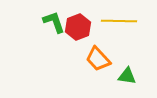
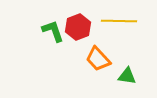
green L-shape: moved 1 px left, 9 px down
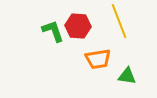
yellow line: rotated 68 degrees clockwise
red hexagon: moved 1 px up; rotated 25 degrees clockwise
orange trapezoid: rotated 56 degrees counterclockwise
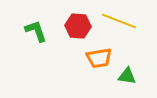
yellow line: rotated 48 degrees counterclockwise
green L-shape: moved 17 px left
orange trapezoid: moved 1 px right, 1 px up
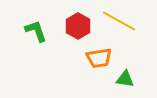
yellow line: rotated 8 degrees clockwise
red hexagon: rotated 25 degrees clockwise
green triangle: moved 2 px left, 3 px down
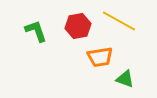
red hexagon: rotated 20 degrees clockwise
orange trapezoid: moved 1 px right, 1 px up
green triangle: rotated 12 degrees clockwise
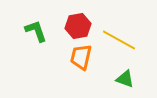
yellow line: moved 19 px down
orange trapezoid: moved 19 px left; rotated 112 degrees clockwise
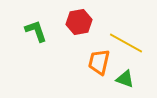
red hexagon: moved 1 px right, 4 px up
yellow line: moved 7 px right, 3 px down
orange trapezoid: moved 18 px right, 5 px down
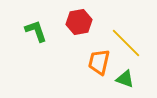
yellow line: rotated 16 degrees clockwise
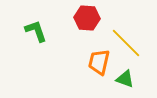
red hexagon: moved 8 px right, 4 px up; rotated 15 degrees clockwise
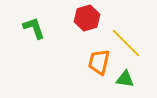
red hexagon: rotated 20 degrees counterclockwise
green L-shape: moved 2 px left, 3 px up
green triangle: rotated 12 degrees counterclockwise
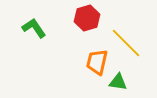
green L-shape: rotated 15 degrees counterclockwise
orange trapezoid: moved 2 px left
green triangle: moved 7 px left, 3 px down
